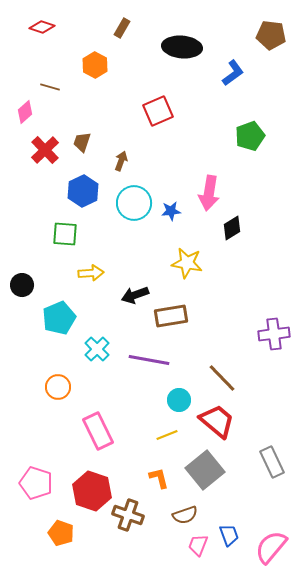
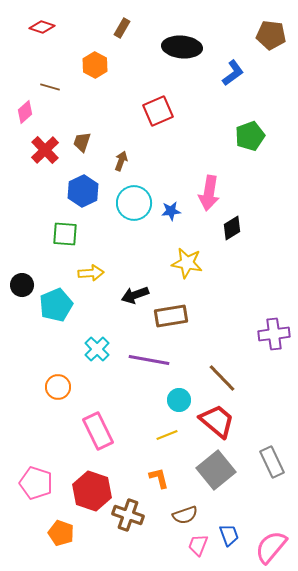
cyan pentagon at (59, 318): moved 3 px left, 13 px up
gray square at (205, 470): moved 11 px right
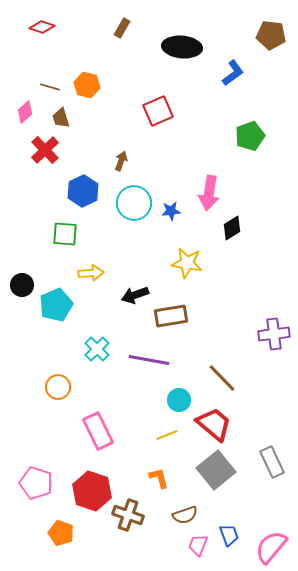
orange hexagon at (95, 65): moved 8 px left, 20 px down; rotated 15 degrees counterclockwise
brown trapezoid at (82, 142): moved 21 px left, 24 px up; rotated 35 degrees counterclockwise
red trapezoid at (217, 421): moved 3 px left, 3 px down
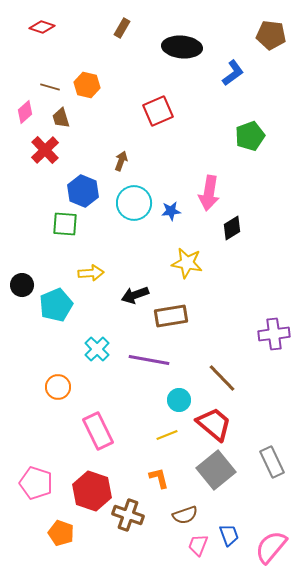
blue hexagon at (83, 191): rotated 12 degrees counterclockwise
green square at (65, 234): moved 10 px up
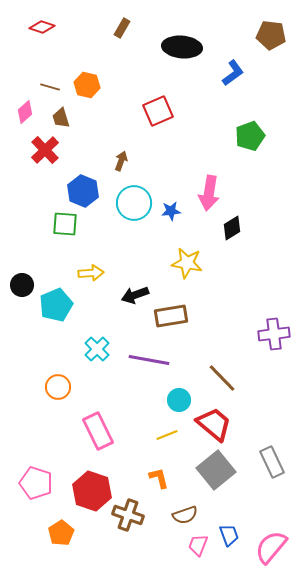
orange pentagon at (61, 533): rotated 20 degrees clockwise
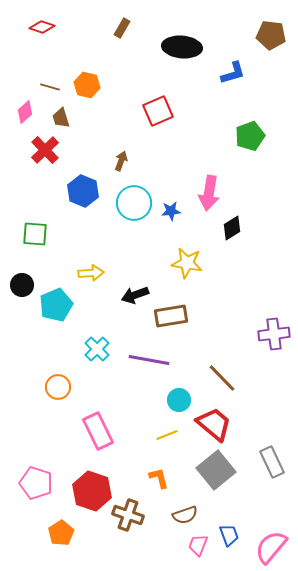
blue L-shape at (233, 73): rotated 20 degrees clockwise
green square at (65, 224): moved 30 px left, 10 px down
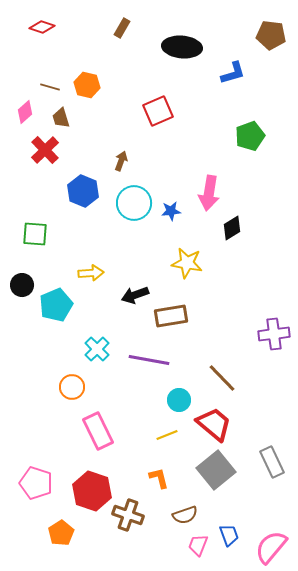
orange circle at (58, 387): moved 14 px right
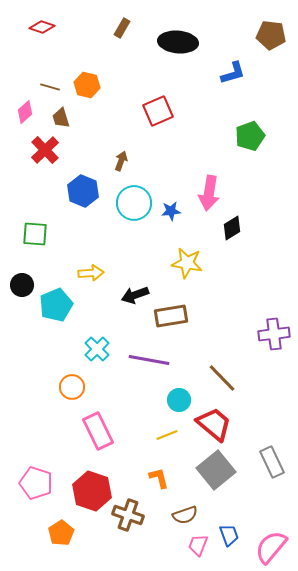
black ellipse at (182, 47): moved 4 px left, 5 px up
